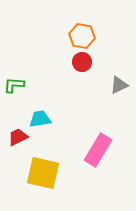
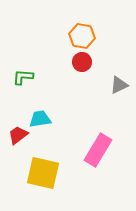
green L-shape: moved 9 px right, 8 px up
red trapezoid: moved 2 px up; rotated 10 degrees counterclockwise
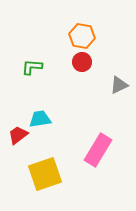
green L-shape: moved 9 px right, 10 px up
yellow square: moved 2 px right, 1 px down; rotated 32 degrees counterclockwise
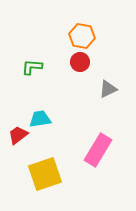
red circle: moved 2 px left
gray triangle: moved 11 px left, 4 px down
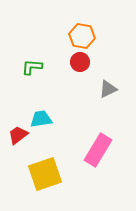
cyan trapezoid: moved 1 px right
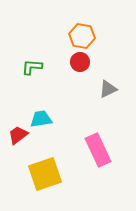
pink rectangle: rotated 56 degrees counterclockwise
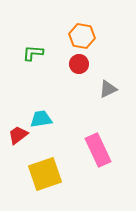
red circle: moved 1 px left, 2 px down
green L-shape: moved 1 px right, 14 px up
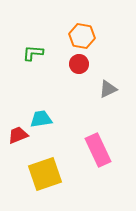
red trapezoid: rotated 15 degrees clockwise
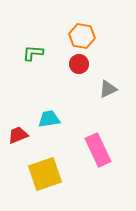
cyan trapezoid: moved 8 px right
